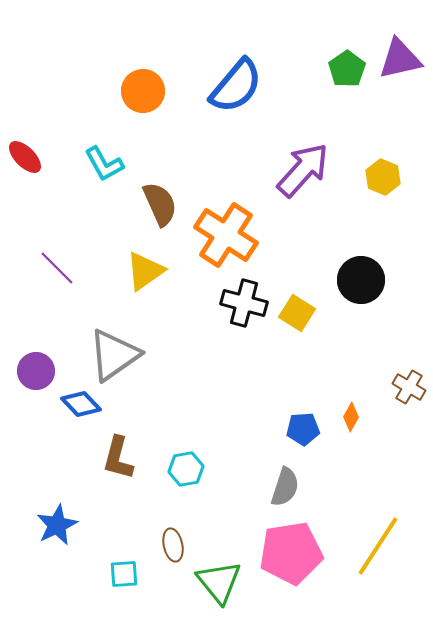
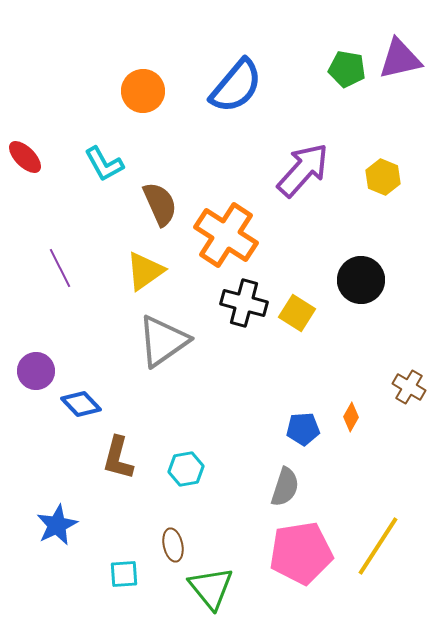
green pentagon: rotated 27 degrees counterclockwise
purple line: moved 3 px right; rotated 18 degrees clockwise
gray triangle: moved 49 px right, 14 px up
pink pentagon: moved 10 px right
green triangle: moved 8 px left, 6 px down
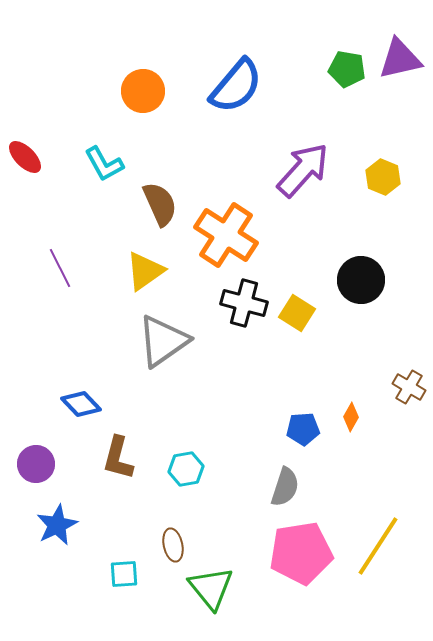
purple circle: moved 93 px down
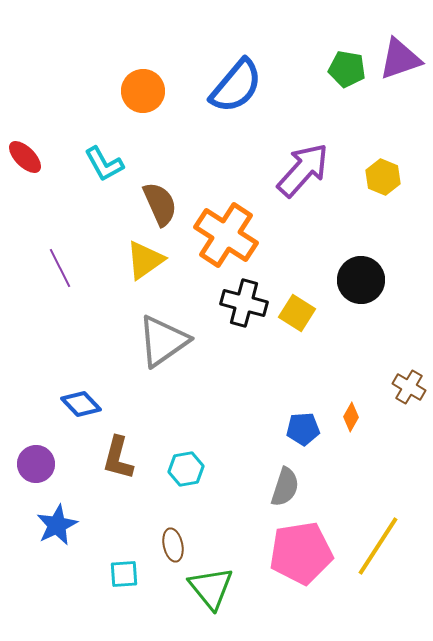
purple triangle: rotated 6 degrees counterclockwise
yellow triangle: moved 11 px up
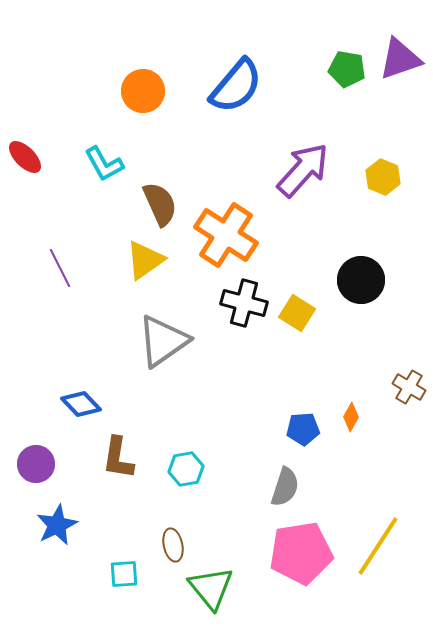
brown L-shape: rotated 6 degrees counterclockwise
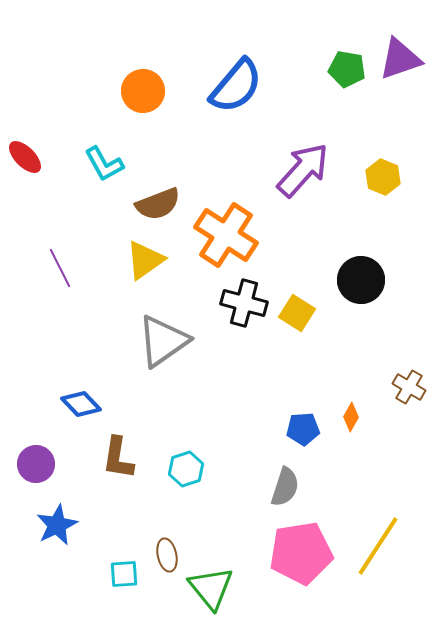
brown semicircle: moved 2 px left; rotated 93 degrees clockwise
cyan hexagon: rotated 8 degrees counterclockwise
brown ellipse: moved 6 px left, 10 px down
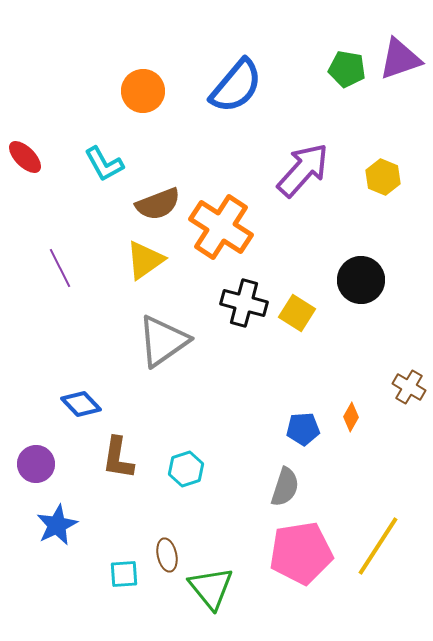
orange cross: moved 5 px left, 8 px up
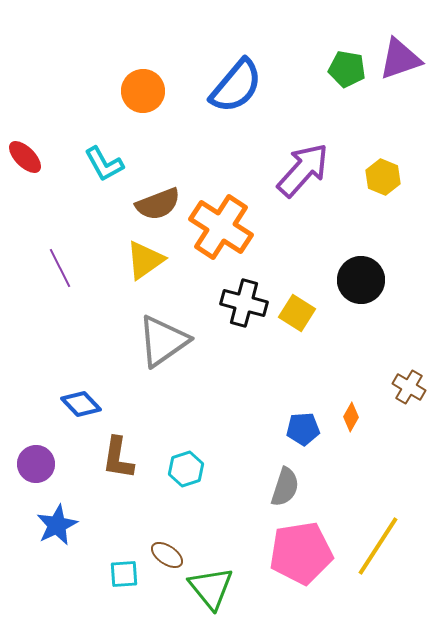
brown ellipse: rotated 44 degrees counterclockwise
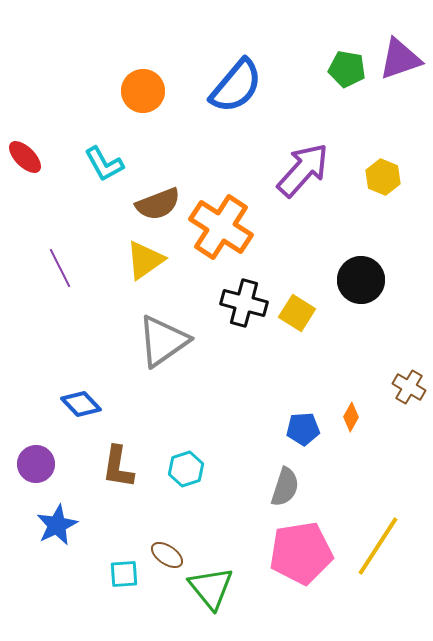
brown L-shape: moved 9 px down
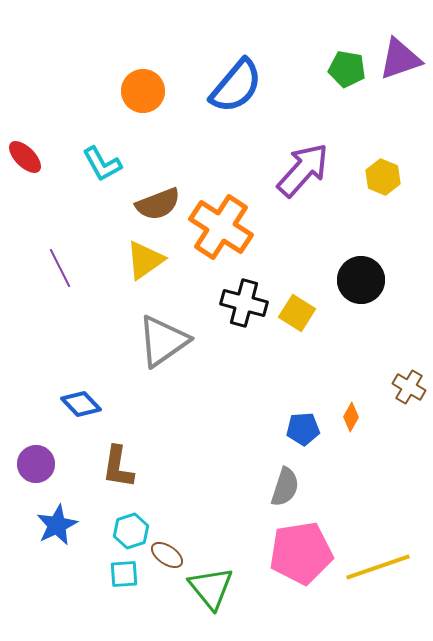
cyan L-shape: moved 2 px left
cyan hexagon: moved 55 px left, 62 px down
yellow line: moved 21 px down; rotated 38 degrees clockwise
